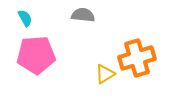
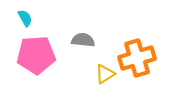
gray semicircle: moved 25 px down
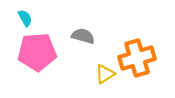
gray semicircle: moved 4 px up; rotated 10 degrees clockwise
pink pentagon: moved 1 px right, 3 px up
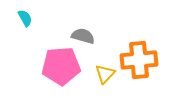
pink pentagon: moved 24 px right, 14 px down
orange cross: moved 2 px right, 2 px down; rotated 12 degrees clockwise
yellow triangle: rotated 15 degrees counterclockwise
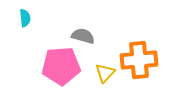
cyan semicircle: rotated 24 degrees clockwise
yellow triangle: moved 1 px up
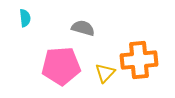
gray semicircle: moved 8 px up
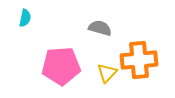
cyan semicircle: rotated 18 degrees clockwise
gray semicircle: moved 17 px right
yellow triangle: moved 2 px right
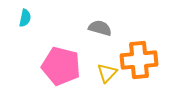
pink pentagon: rotated 18 degrees clockwise
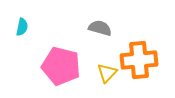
cyan semicircle: moved 3 px left, 9 px down
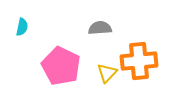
gray semicircle: rotated 20 degrees counterclockwise
orange cross: moved 1 px down
pink pentagon: rotated 12 degrees clockwise
